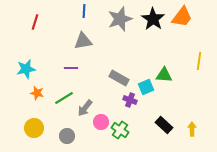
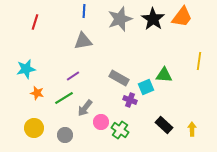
purple line: moved 2 px right, 8 px down; rotated 32 degrees counterclockwise
gray circle: moved 2 px left, 1 px up
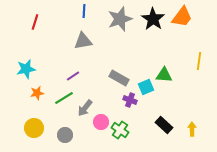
orange star: rotated 24 degrees counterclockwise
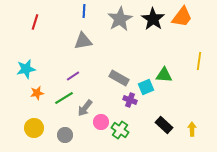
gray star: rotated 10 degrees counterclockwise
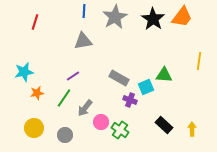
gray star: moved 5 px left, 2 px up
cyan star: moved 2 px left, 3 px down
green line: rotated 24 degrees counterclockwise
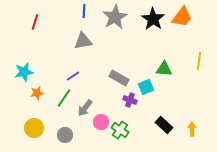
green triangle: moved 6 px up
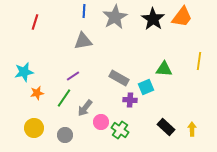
purple cross: rotated 16 degrees counterclockwise
black rectangle: moved 2 px right, 2 px down
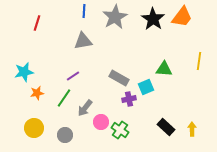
red line: moved 2 px right, 1 px down
purple cross: moved 1 px left, 1 px up; rotated 16 degrees counterclockwise
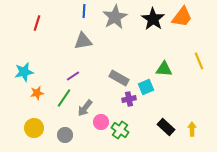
yellow line: rotated 30 degrees counterclockwise
